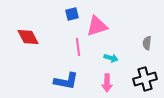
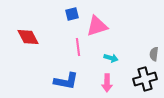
gray semicircle: moved 7 px right, 11 px down
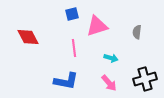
pink line: moved 4 px left, 1 px down
gray semicircle: moved 17 px left, 22 px up
pink arrow: moved 2 px right; rotated 42 degrees counterclockwise
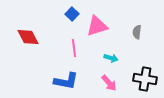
blue square: rotated 32 degrees counterclockwise
black cross: rotated 25 degrees clockwise
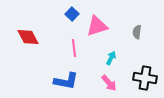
cyan arrow: rotated 80 degrees counterclockwise
black cross: moved 1 px up
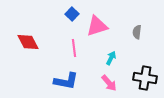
red diamond: moved 5 px down
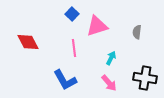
blue L-shape: moved 1 px left, 1 px up; rotated 50 degrees clockwise
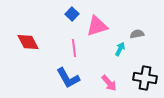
gray semicircle: moved 2 px down; rotated 72 degrees clockwise
cyan arrow: moved 9 px right, 9 px up
blue L-shape: moved 3 px right, 2 px up
